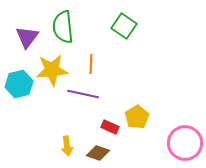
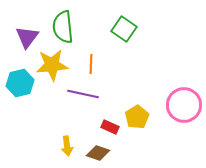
green square: moved 3 px down
yellow star: moved 5 px up
cyan hexagon: moved 1 px right, 1 px up
pink circle: moved 1 px left, 38 px up
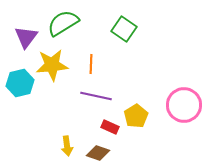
green semicircle: moved 4 px up; rotated 64 degrees clockwise
purple triangle: moved 1 px left
purple line: moved 13 px right, 2 px down
yellow pentagon: moved 1 px left, 1 px up
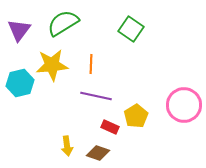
green square: moved 7 px right
purple triangle: moved 7 px left, 7 px up
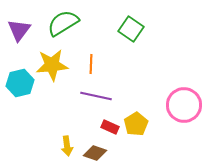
yellow pentagon: moved 8 px down
brown diamond: moved 3 px left
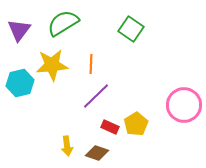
purple line: rotated 56 degrees counterclockwise
brown diamond: moved 2 px right
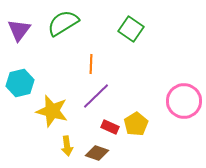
yellow star: moved 46 px down; rotated 20 degrees clockwise
pink circle: moved 4 px up
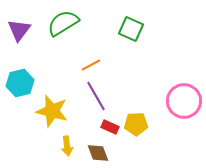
green square: rotated 10 degrees counterclockwise
orange line: moved 1 px down; rotated 60 degrees clockwise
purple line: rotated 76 degrees counterclockwise
yellow pentagon: rotated 30 degrees clockwise
brown diamond: moved 1 px right; rotated 50 degrees clockwise
